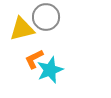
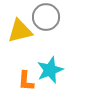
yellow triangle: moved 2 px left, 2 px down
orange L-shape: moved 8 px left, 22 px down; rotated 60 degrees counterclockwise
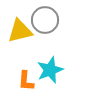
gray circle: moved 1 px left, 3 px down
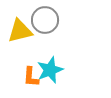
orange L-shape: moved 5 px right, 4 px up
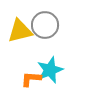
gray circle: moved 5 px down
orange L-shape: moved 2 px down; rotated 90 degrees clockwise
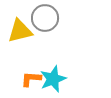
gray circle: moved 7 px up
cyan star: moved 3 px right, 9 px down
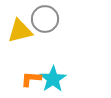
gray circle: moved 1 px down
cyan star: rotated 12 degrees counterclockwise
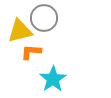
gray circle: moved 1 px left, 1 px up
orange L-shape: moved 27 px up
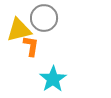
yellow triangle: moved 1 px left, 1 px up
orange L-shape: moved 6 px up; rotated 95 degrees clockwise
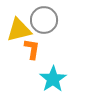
gray circle: moved 2 px down
orange L-shape: moved 1 px right, 3 px down
